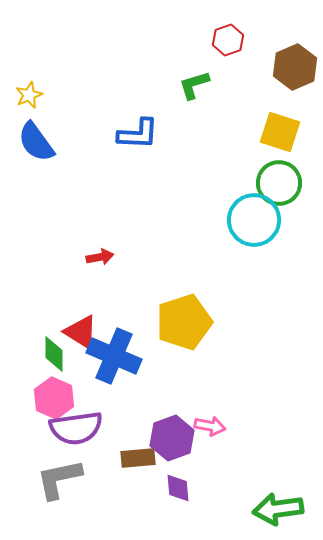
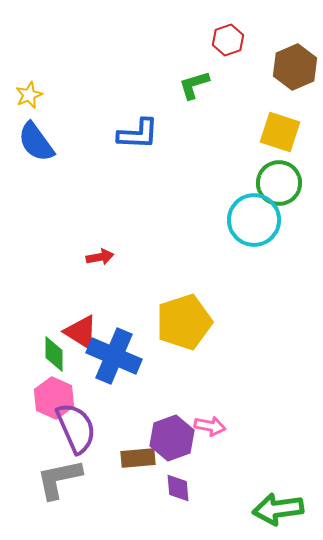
purple semicircle: rotated 106 degrees counterclockwise
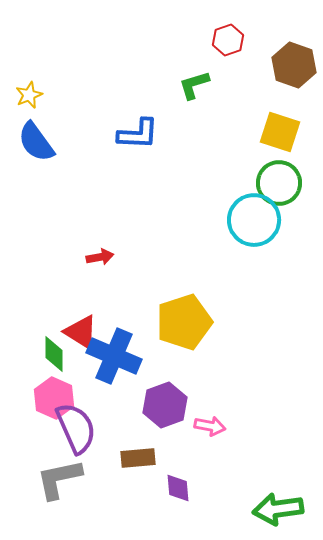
brown hexagon: moved 1 px left, 2 px up; rotated 18 degrees counterclockwise
purple hexagon: moved 7 px left, 33 px up
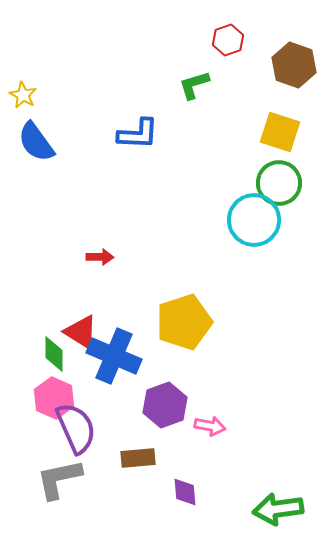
yellow star: moved 6 px left; rotated 20 degrees counterclockwise
red arrow: rotated 12 degrees clockwise
purple diamond: moved 7 px right, 4 px down
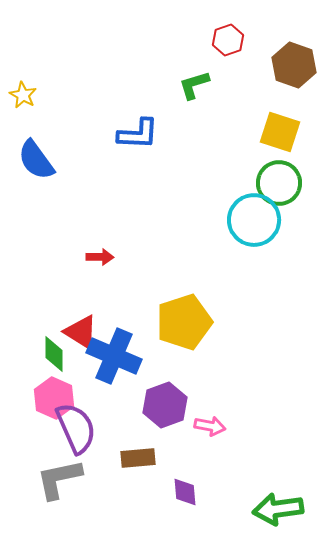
blue semicircle: moved 18 px down
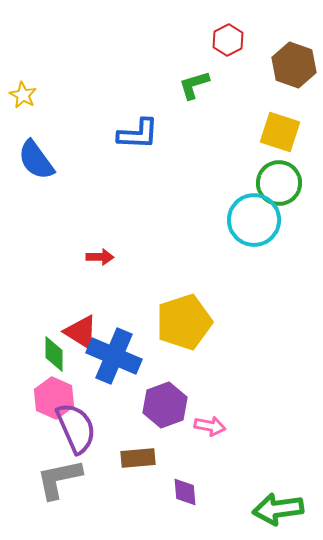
red hexagon: rotated 8 degrees counterclockwise
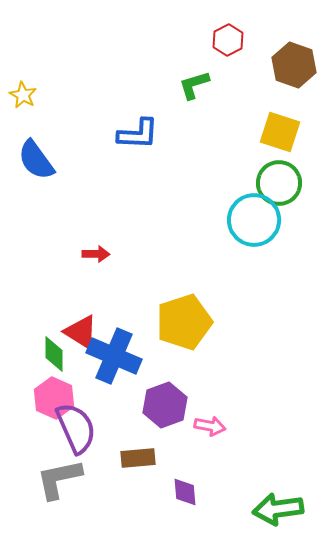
red arrow: moved 4 px left, 3 px up
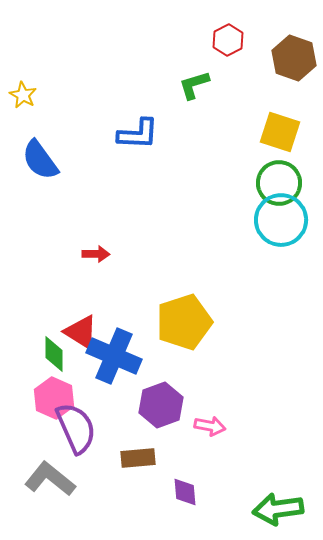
brown hexagon: moved 7 px up
blue semicircle: moved 4 px right
cyan circle: moved 27 px right
purple hexagon: moved 4 px left
gray L-shape: moved 9 px left; rotated 51 degrees clockwise
